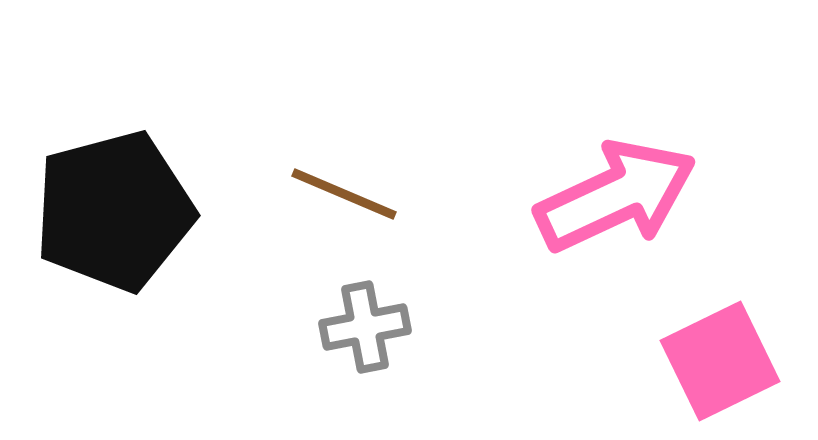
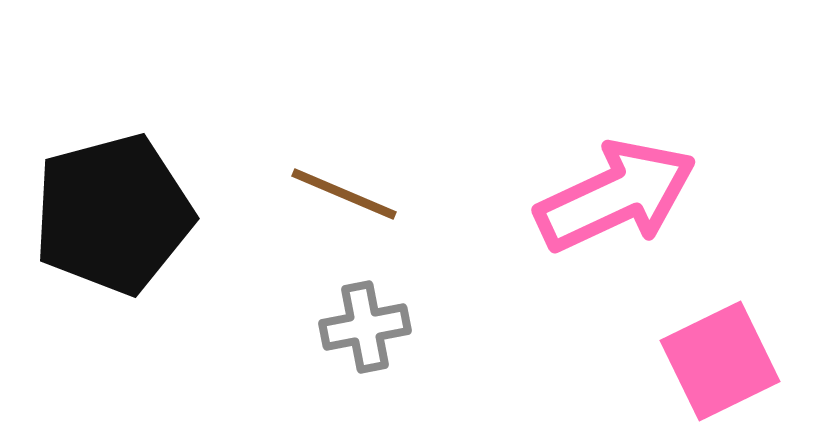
black pentagon: moved 1 px left, 3 px down
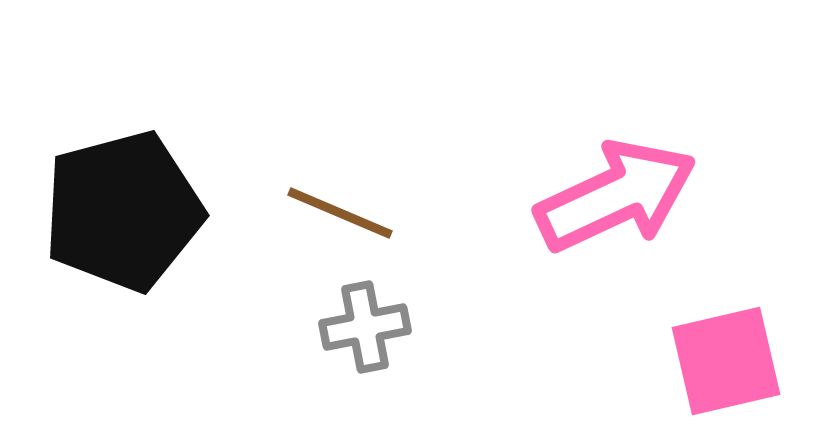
brown line: moved 4 px left, 19 px down
black pentagon: moved 10 px right, 3 px up
pink square: moved 6 px right; rotated 13 degrees clockwise
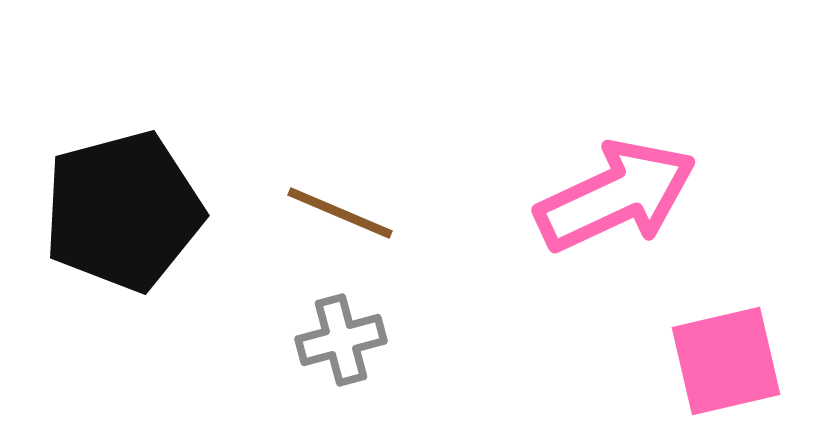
gray cross: moved 24 px left, 13 px down; rotated 4 degrees counterclockwise
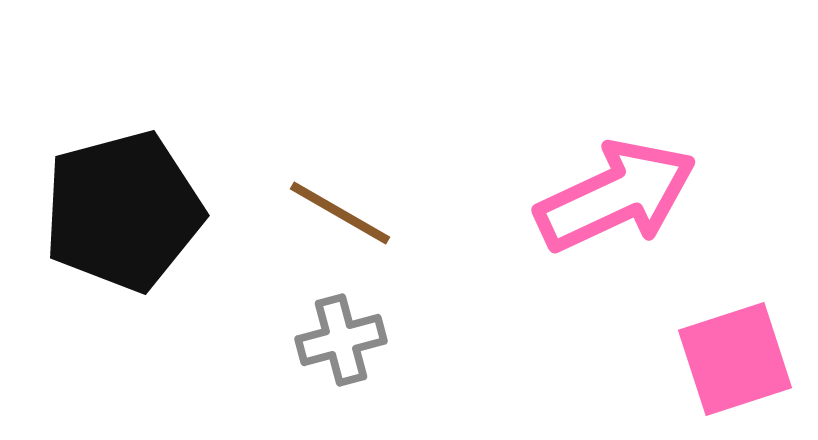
brown line: rotated 7 degrees clockwise
pink square: moved 9 px right, 2 px up; rotated 5 degrees counterclockwise
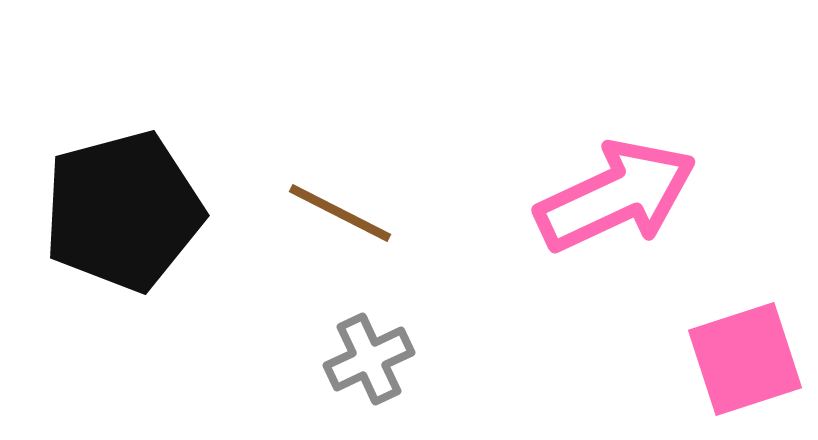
brown line: rotated 3 degrees counterclockwise
gray cross: moved 28 px right, 19 px down; rotated 10 degrees counterclockwise
pink square: moved 10 px right
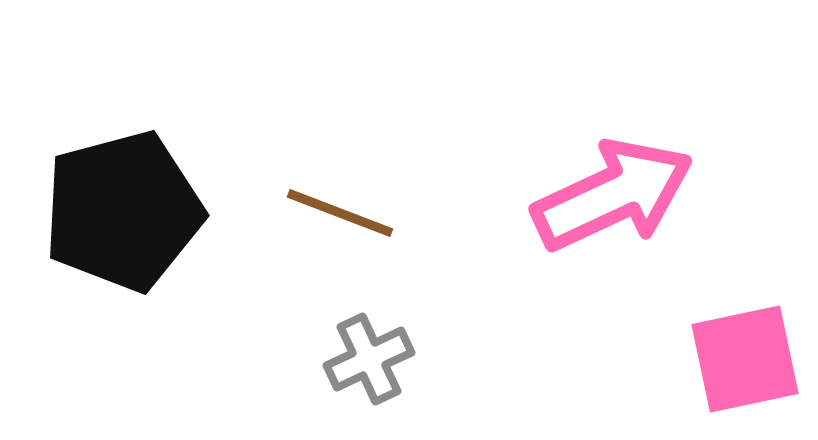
pink arrow: moved 3 px left, 1 px up
brown line: rotated 6 degrees counterclockwise
pink square: rotated 6 degrees clockwise
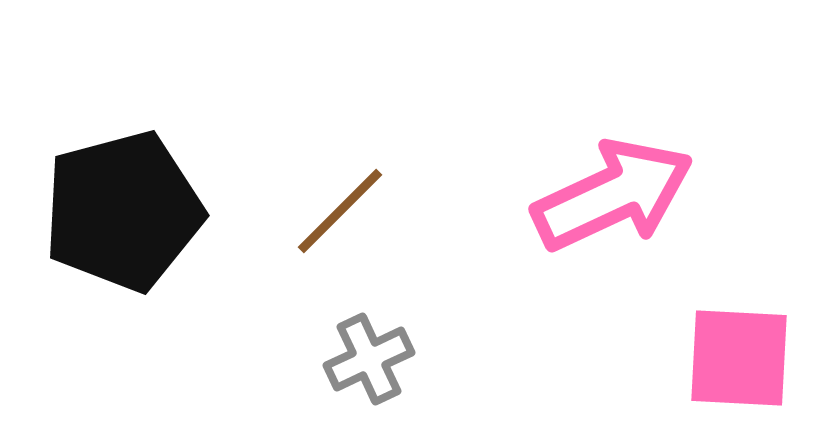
brown line: moved 2 px up; rotated 66 degrees counterclockwise
pink square: moved 6 px left, 1 px up; rotated 15 degrees clockwise
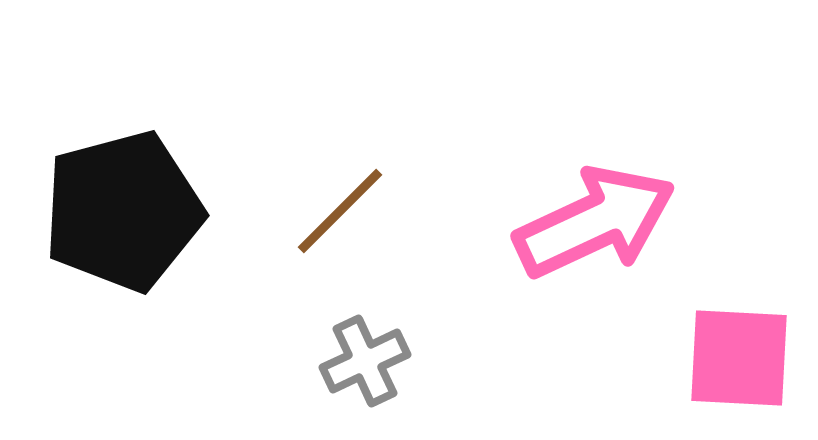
pink arrow: moved 18 px left, 27 px down
gray cross: moved 4 px left, 2 px down
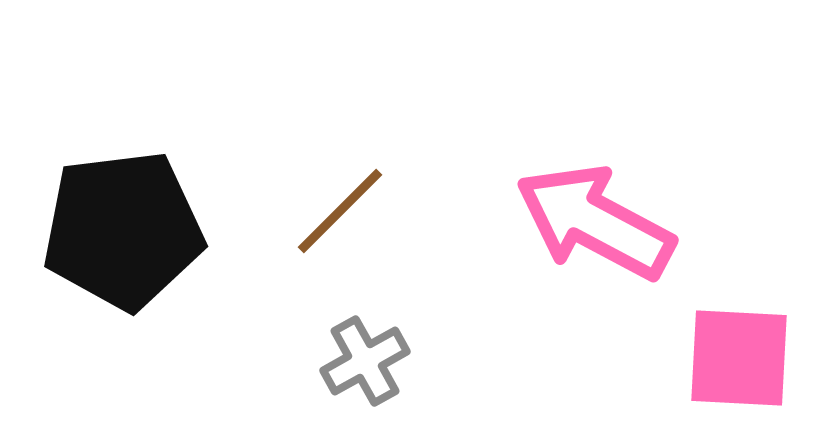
black pentagon: moved 19 px down; rotated 8 degrees clockwise
pink arrow: rotated 127 degrees counterclockwise
gray cross: rotated 4 degrees counterclockwise
